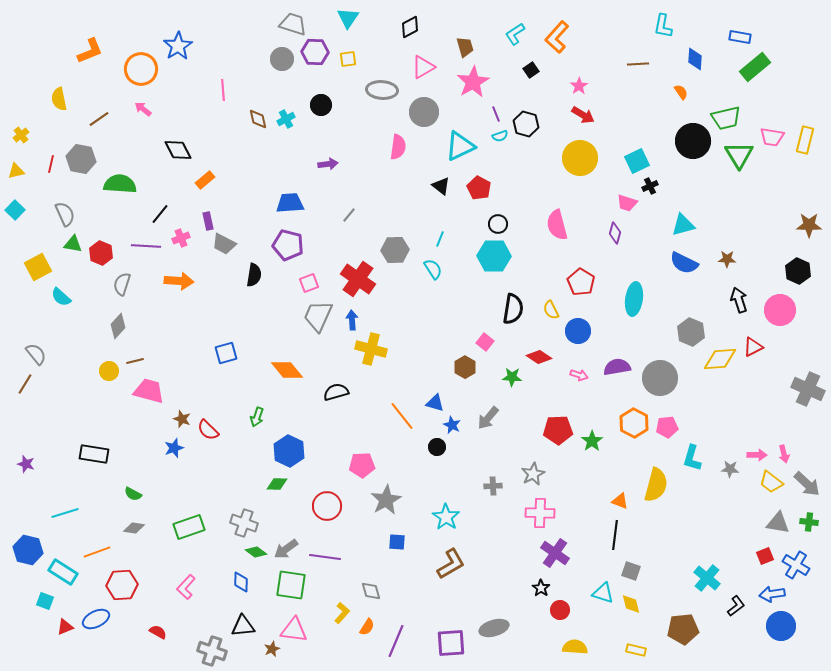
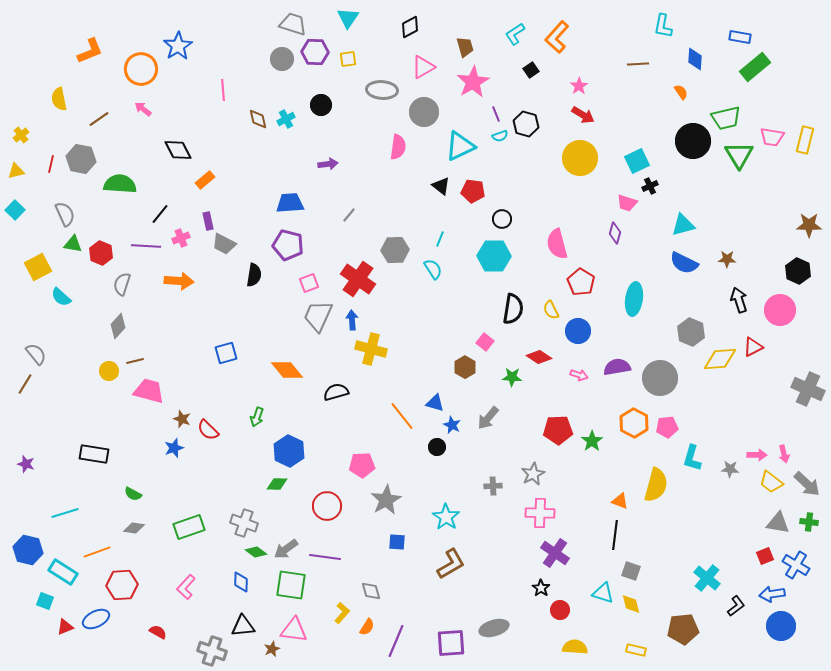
red pentagon at (479, 188): moved 6 px left, 3 px down; rotated 20 degrees counterclockwise
black circle at (498, 224): moved 4 px right, 5 px up
pink semicircle at (557, 225): moved 19 px down
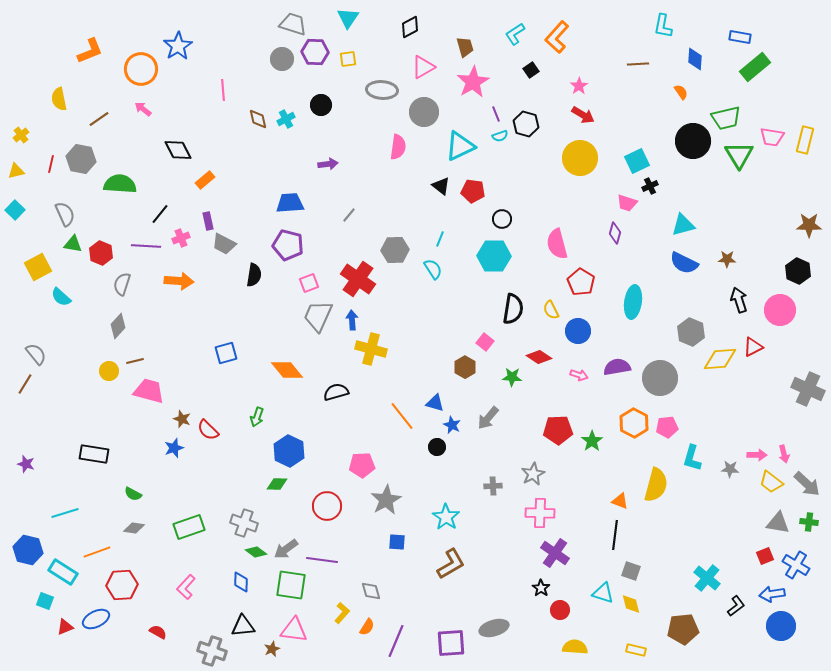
cyan ellipse at (634, 299): moved 1 px left, 3 px down
purple line at (325, 557): moved 3 px left, 3 px down
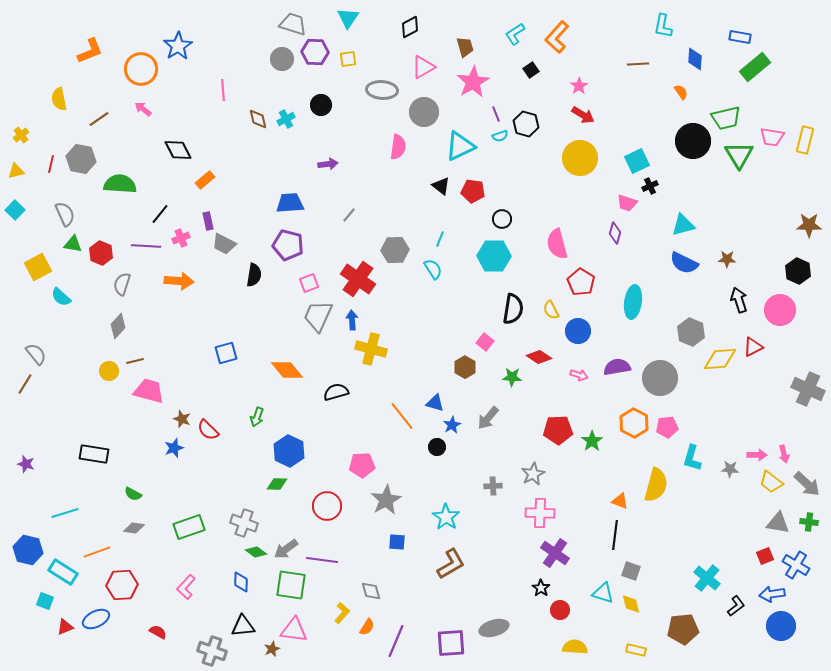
blue star at (452, 425): rotated 18 degrees clockwise
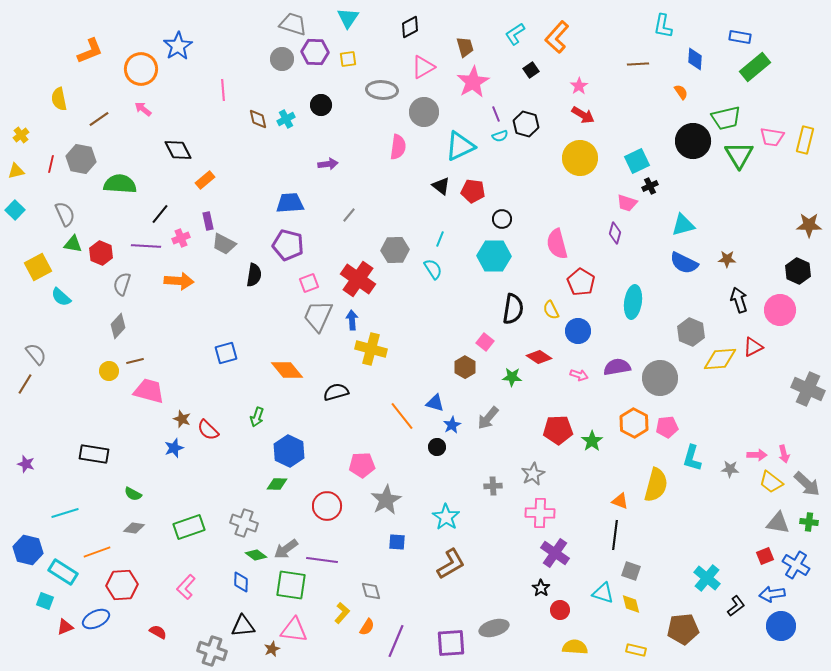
green diamond at (256, 552): moved 3 px down
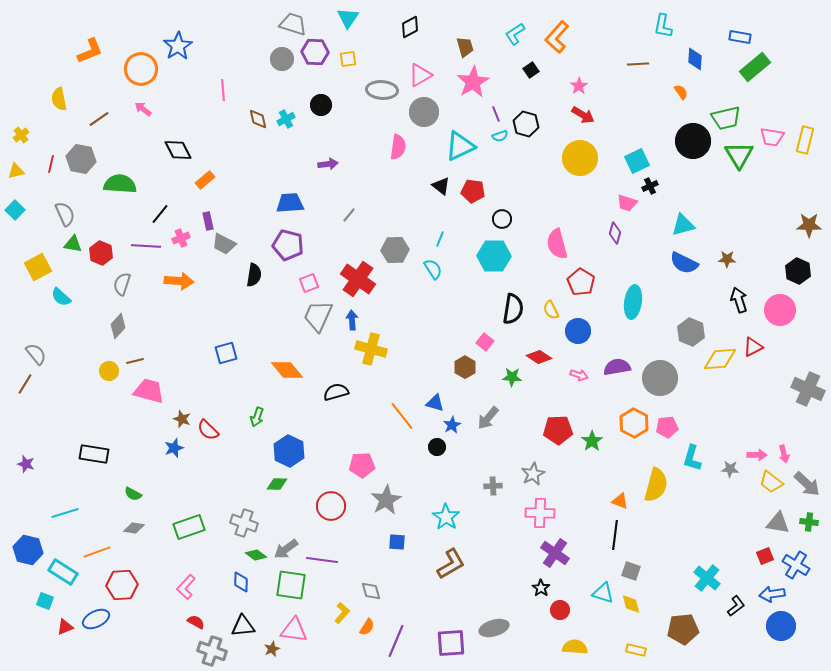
pink triangle at (423, 67): moved 3 px left, 8 px down
red circle at (327, 506): moved 4 px right
red semicircle at (158, 632): moved 38 px right, 10 px up
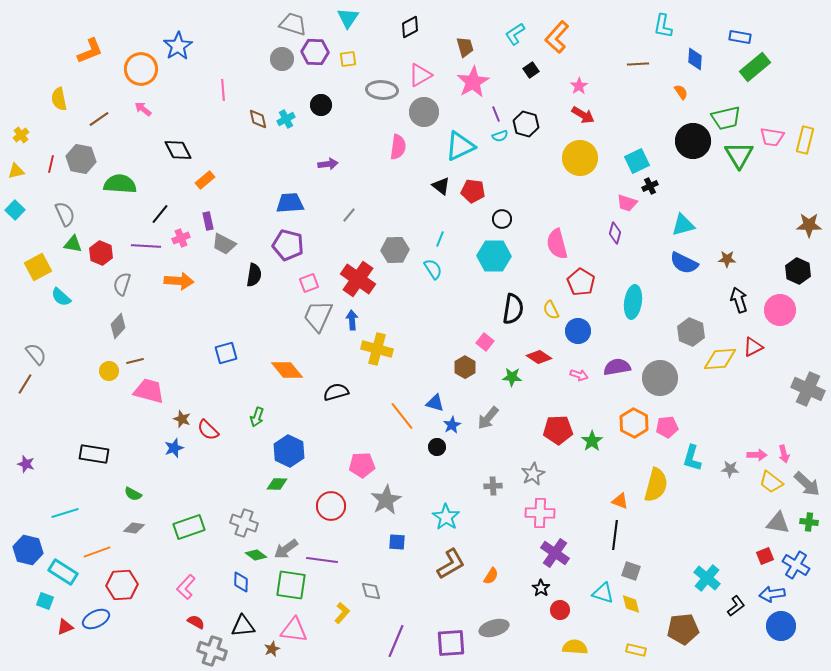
yellow cross at (371, 349): moved 6 px right
orange semicircle at (367, 627): moved 124 px right, 51 px up
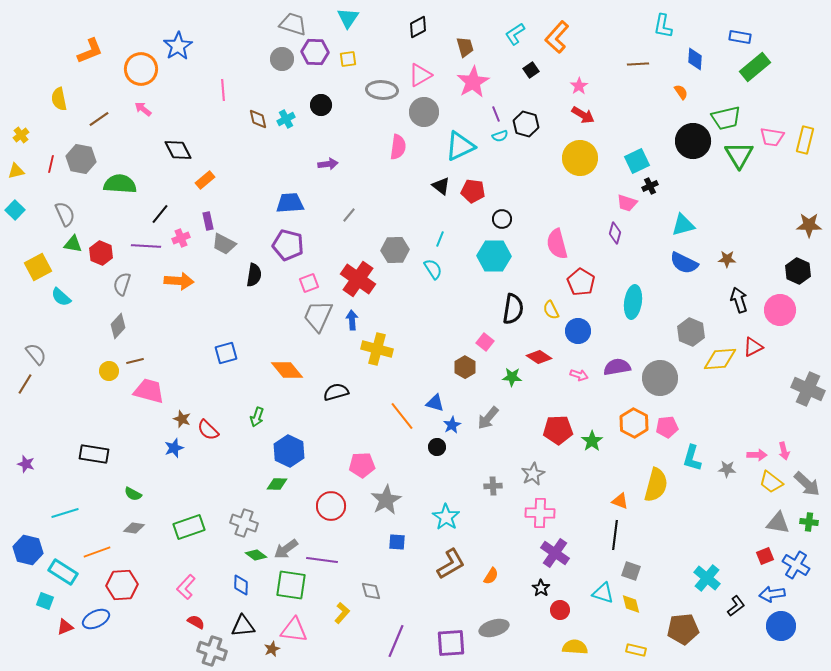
black diamond at (410, 27): moved 8 px right
pink arrow at (784, 454): moved 3 px up
gray star at (730, 469): moved 3 px left
blue diamond at (241, 582): moved 3 px down
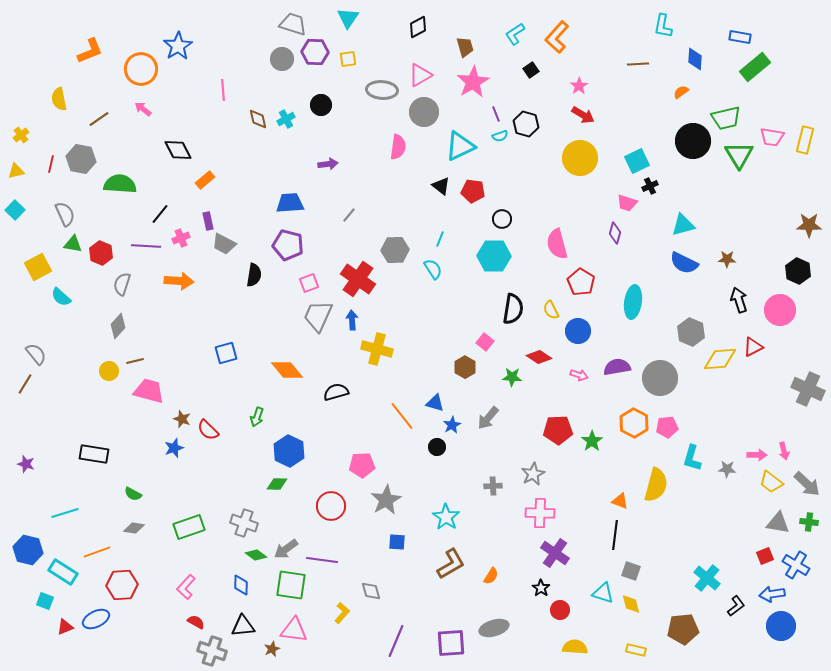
orange semicircle at (681, 92): rotated 91 degrees counterclockwise
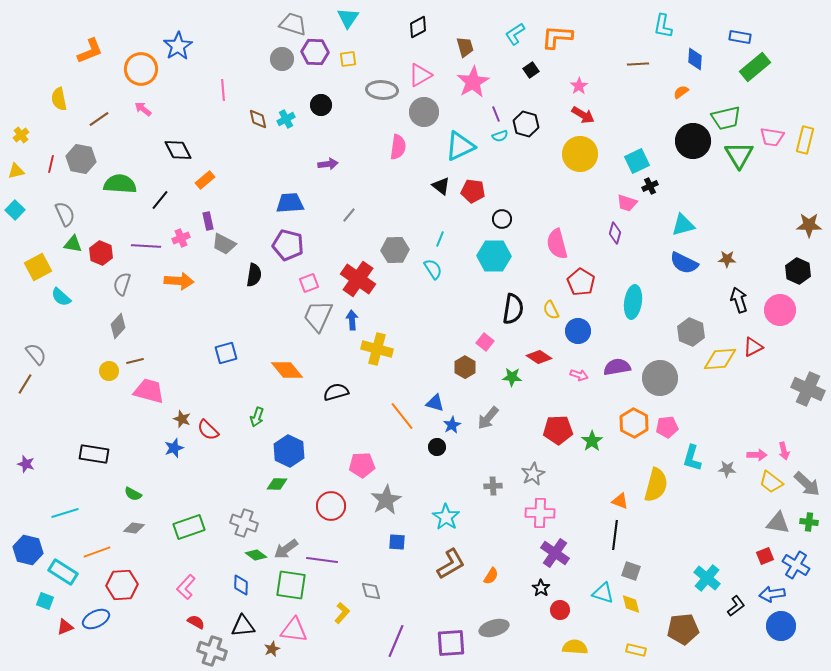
orange L-shape at (557, 37): rotated 52 degrees clockwise
yellow circle at (580, 158): moved 4 px up
black line at (160, 214): moved 14 px up
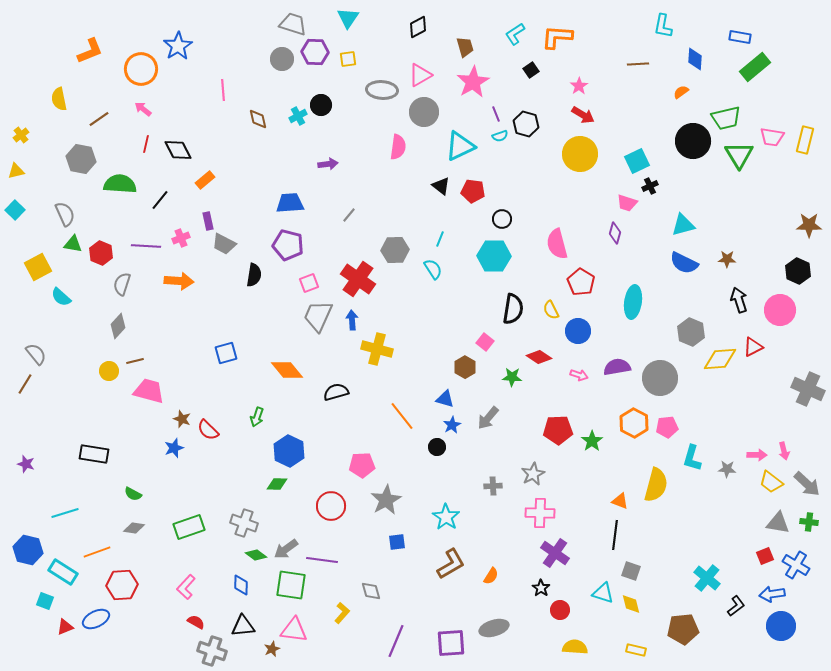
cyan cross at (286, 119): moved 12 px right, 3 px up
red line at (51, 164): moved 95 px right, 20 px up
blue triangle at (435, 403): moved 10 px right, 4 px up
blue square at (397, 542): rotated 12 degrees counterclockwise
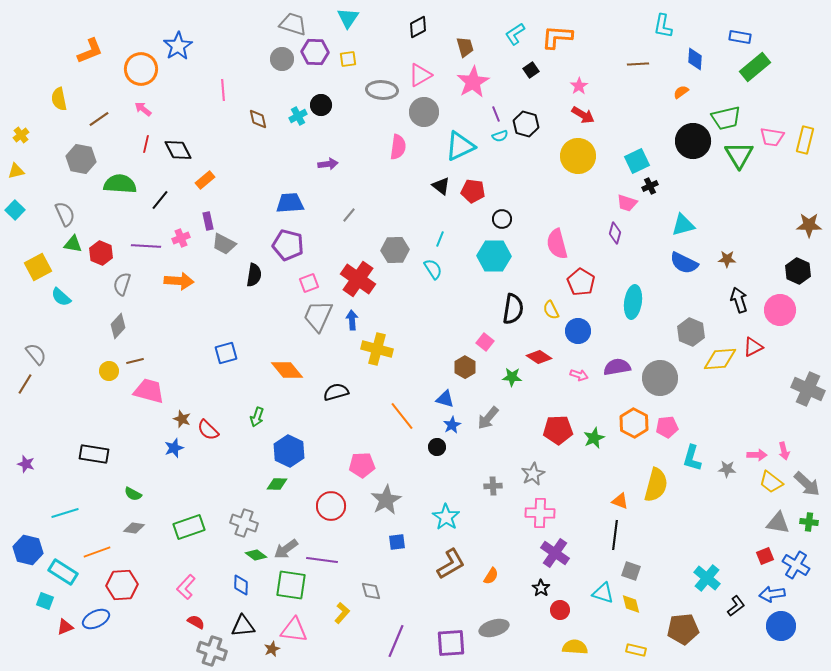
yellow circle at (580, 154): moved 2 px left, 2 px down
green star at (592, 441): moved 2 px right, 3 px up; rotated 10 degrees clockwise
